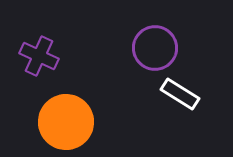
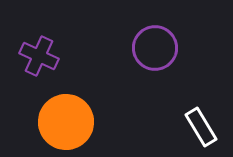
white rectangle: moved 21 px right, 33 px down; rotated 27 degrees clockwise
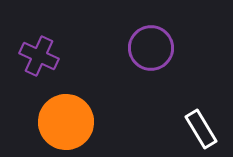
purple circle: moved 4 px left
white rectangle: moved 2 px down
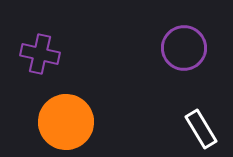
purple circle: moved 33 px right
purple cross: moved 1 px right, 2 px up; rotated 12 degrees counterclockwise
